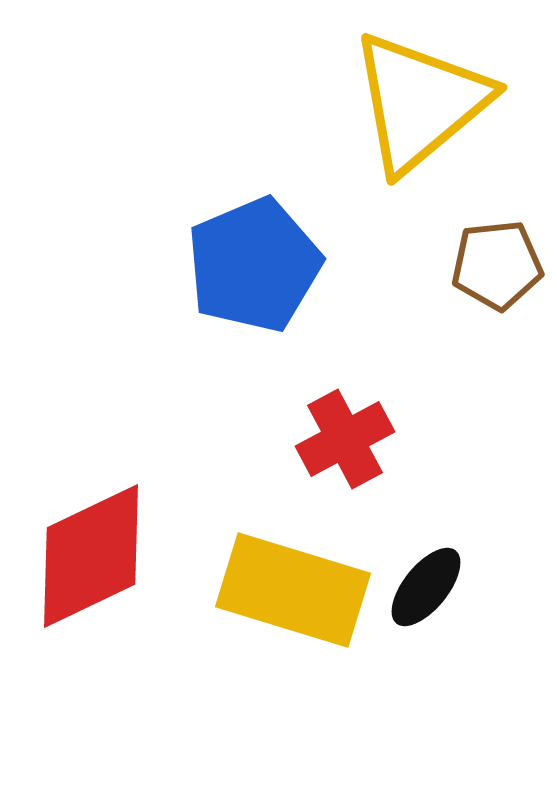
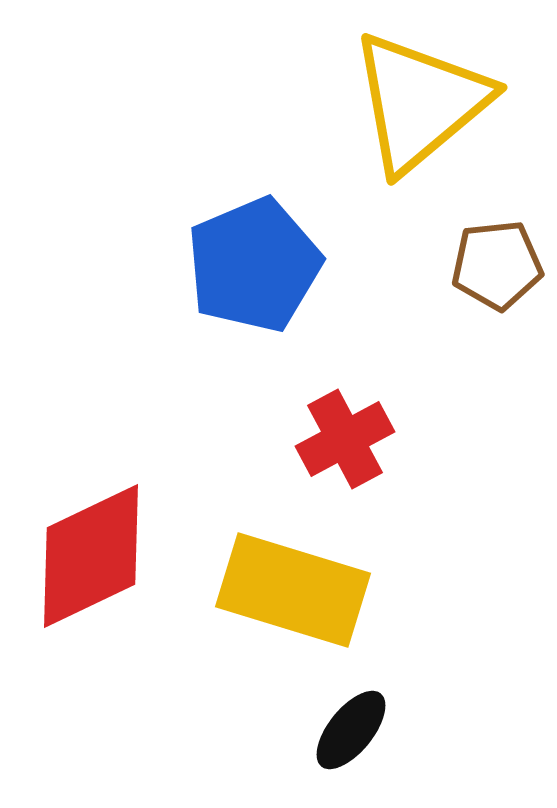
black ellipse: moved 75 px left, 143 px down
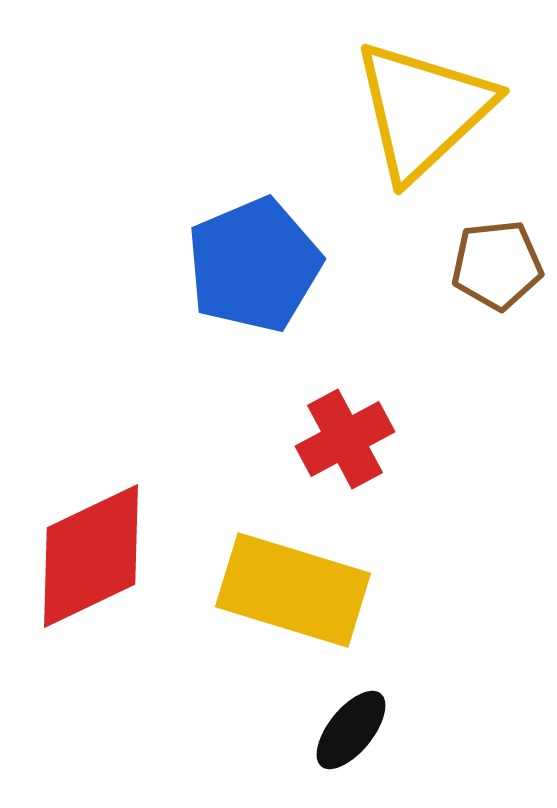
yellow triangle: moved 3 px right, 8 px down; rotated 3 degrees counterclockwise
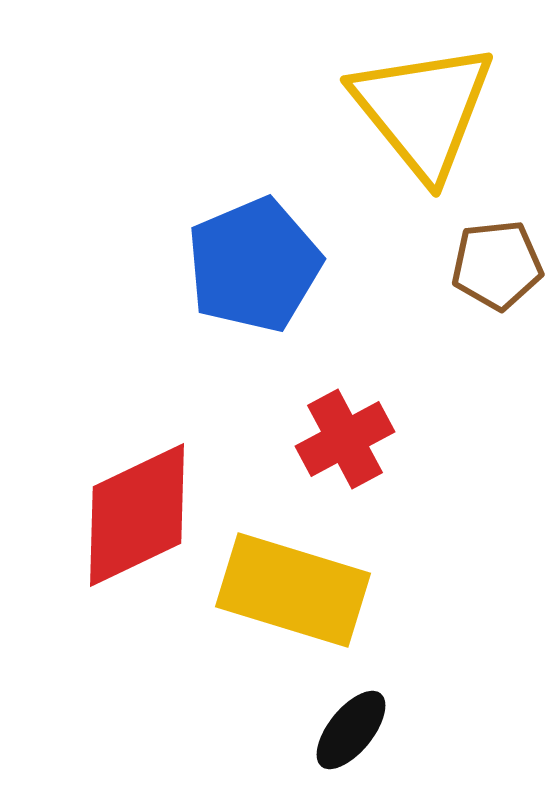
yellow triangle: rotated 26 degrees counterclockwise
red diamond: moved 46 px right, 41 px up
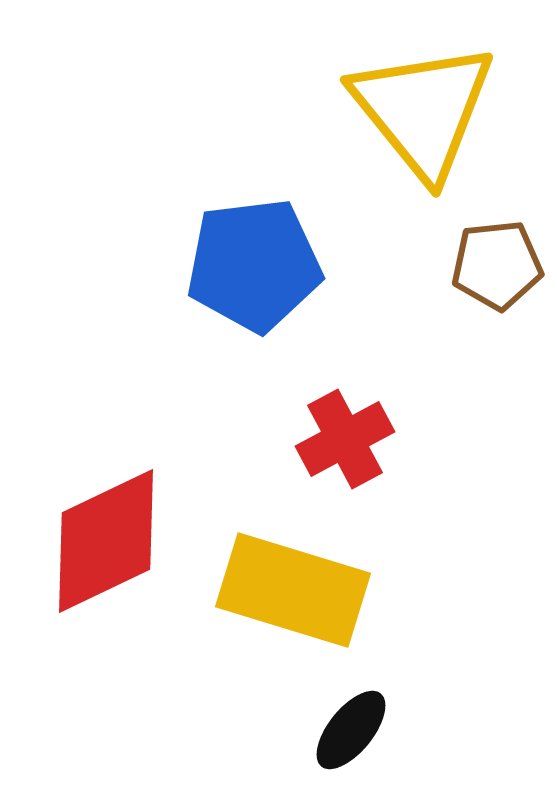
blue pentagon: rotated 16 degrees clockwise
red diamond: moved 31 px left, 26 px down
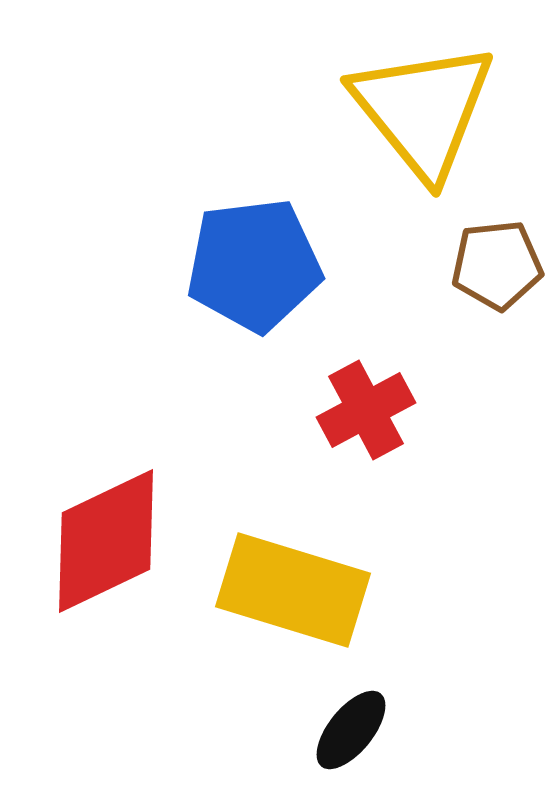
red cross: moved 21 px right, 29 px up
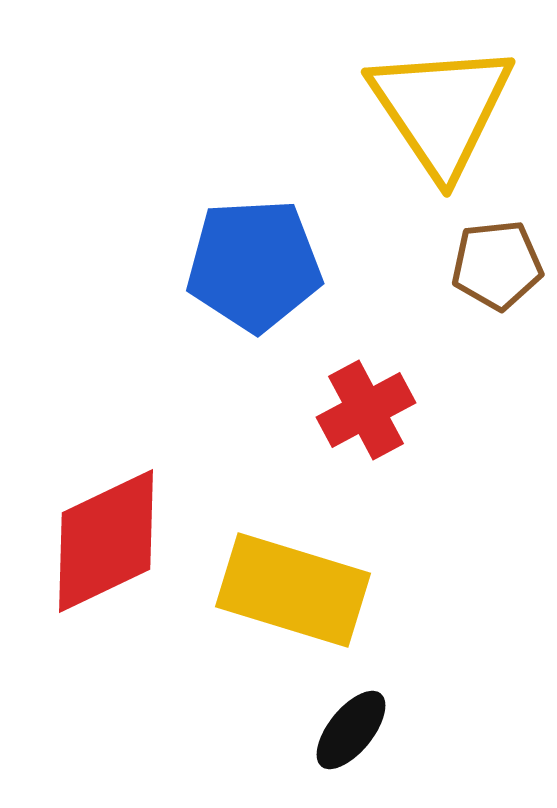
yellow triangle: moved 18 px right, 1 px up; rotated 5 degrees clockwise
blue pentagon: rotated 4 degrees clockwise
